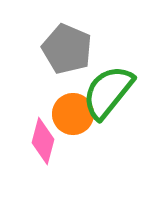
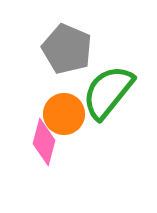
orange circle: moved 9 px left
pink diamond: moved 1 px right, 1 px down
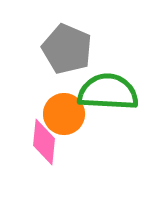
green semicircle: rotated 54 degrees clockwise
pink diamond: rotated 9 degrees counterclockwise
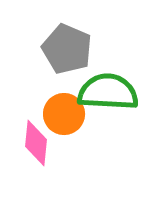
pink diamond: moved 8 px left, 1 px down
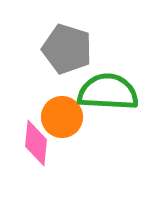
gray pentagon: rotated 6 degrees counterclockwise
orange circle: moved 2 px left, 3 px down
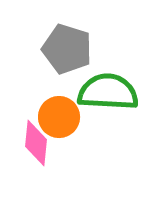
orange circle: moved 3 px left
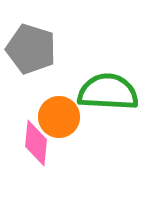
gray pentagon: moved 36 px left
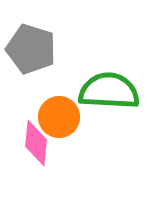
green semicircle: moved 1 px right, 1 px up
